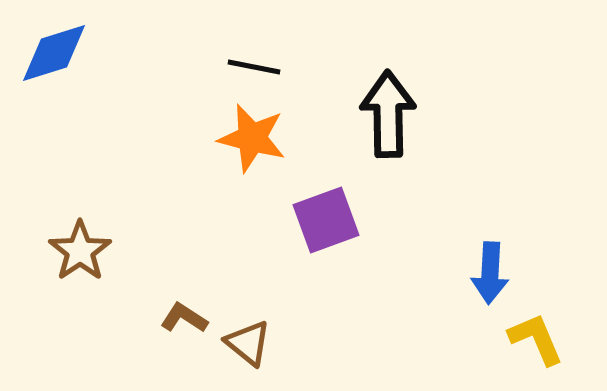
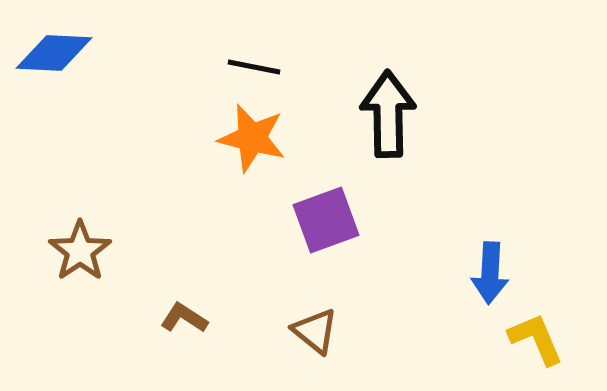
blue diamond: rotated 20 degrees clockwise
brown triangle: moved 67 px right, 12 px up
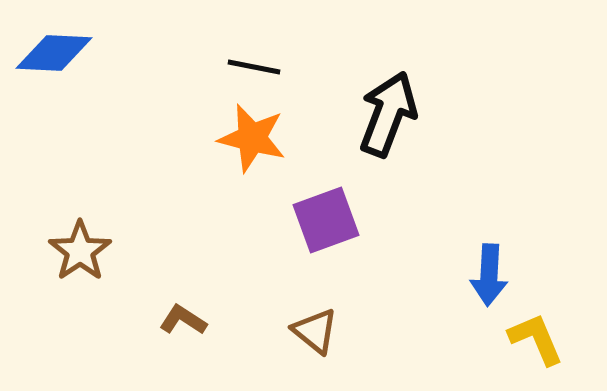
black arrow: rotated 22 degrees clockwise
blue arrow: moved 1 px left, 2 px down
brown L-shape: moved 1 px left, 2 px down
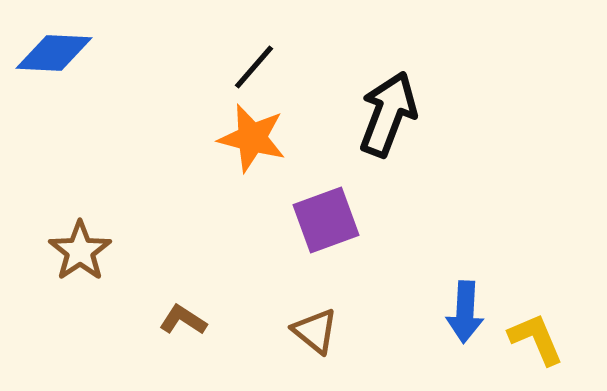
black line: rotated 60 degrees counterclockwise
blue arrow: moved 24 px left, 37 px down
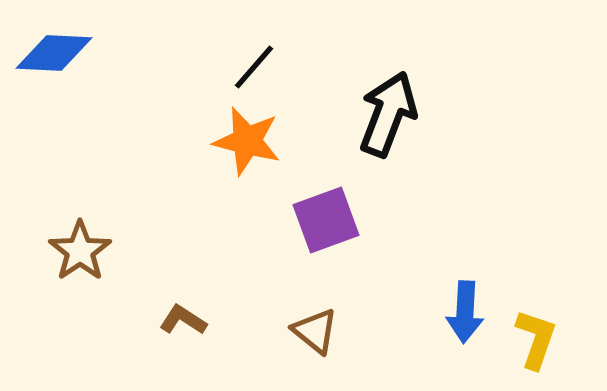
orange star: moved 5 px left, 3 px down
yellow L-shape: rotated 42 degrees clockwise
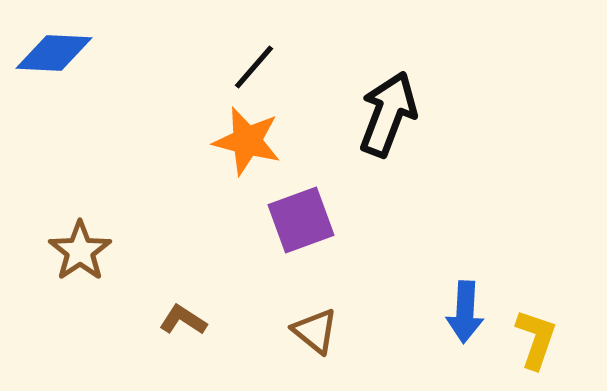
purple square: moved 25 px left
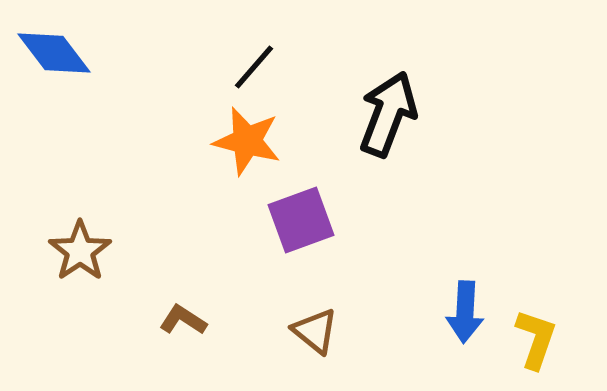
blue diamond: rotated 50 degrees clockwise
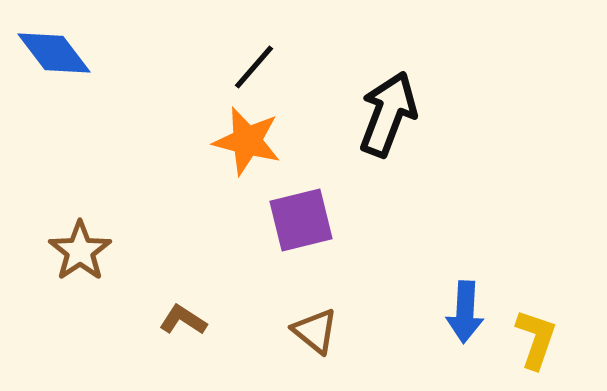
purple square: rotated 6 degrees clockwise
